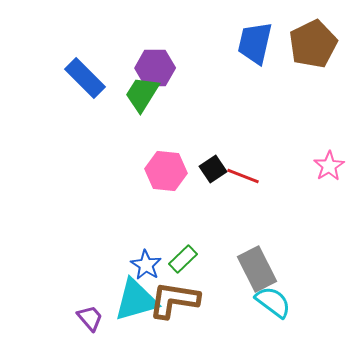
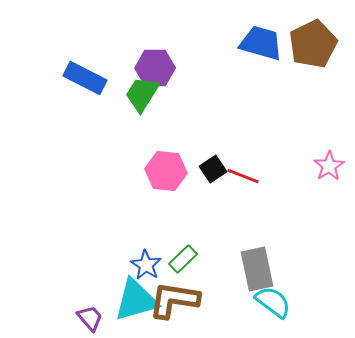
blue trapezoid: moved 6 px right; rotated 93 degrees clockwise
blue rectangle: rotated 18 degrees counterclockwise
gray rectangle: rotated 15 degrees clockwise
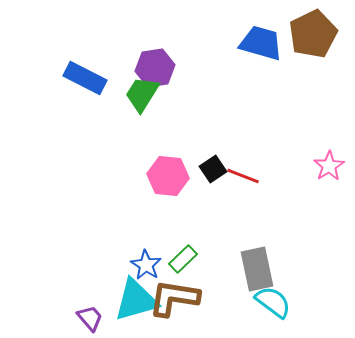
brown pentagon: moved 10 px up
purple hexagon: rotated 9 degrees counterclockwise
pink hexagon: moved 2 px right, 5 px down
brown L-shape: moved 2 px up
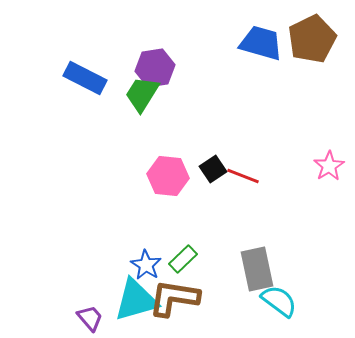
brown pentagon: moved 1 px left, 5 px down
cyan semicircle: moved 6 px right, 1 px up
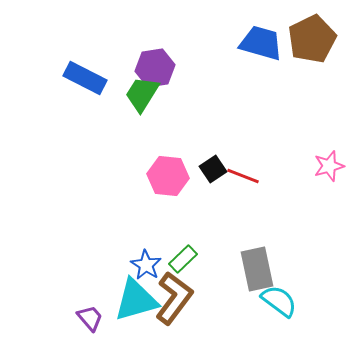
pink star: rotated 16 degrees clockwise
brown L-shape: rotated 118 degrees clockwise
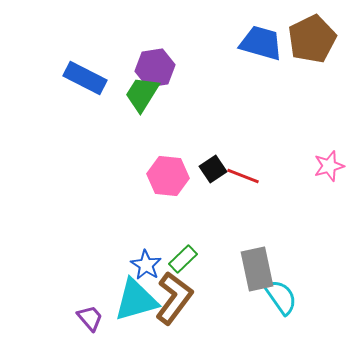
cyan semicircle: moved 2 px right, 4 px up; rotated 18 degrees clockwise
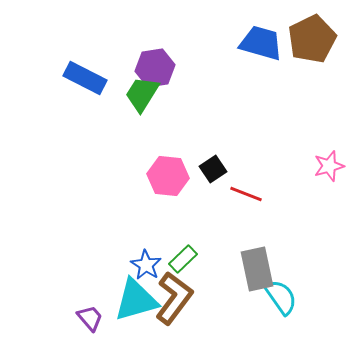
red line: moved 3 px right, 18 px down
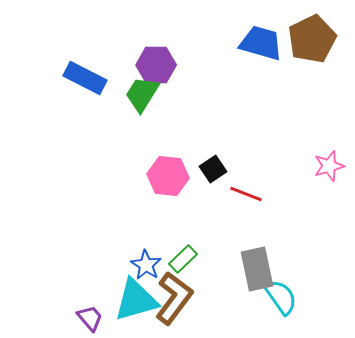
purple hexagon: moved 1 px right, 3 px up; rotated 9 degrees clockwise
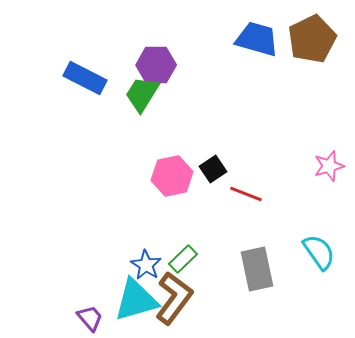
blue trapezoid: moved 4 px left, 4 px up
pink hexagon: moved 4 px right; rotated 18 degrees counterclockwise
cyan semicircle: moved 38 px right, 45 px up
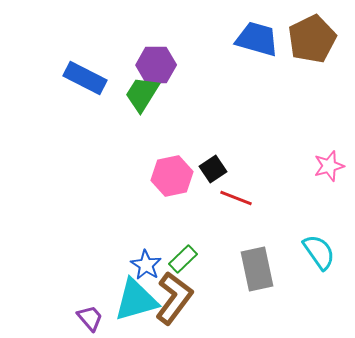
red line: moved 10 px left, 4 px down
